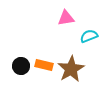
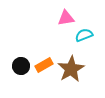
cyan semicircle: moved 5 px left, 1 px up
orange rectangle: rotated 42 degrees counterclockwise
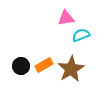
cyan semicircle: moved 3 px left
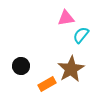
cyan semicircle: rotated 30 degrees counterclockwise
orange rectangle: moved 3 px right, 19 px down
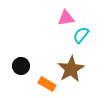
orange rectangle: rotated 60 degrees clockwise
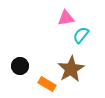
black circle: moved 1 px left
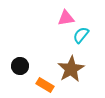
orange rectangle: moved 2 px left, 1 px down
